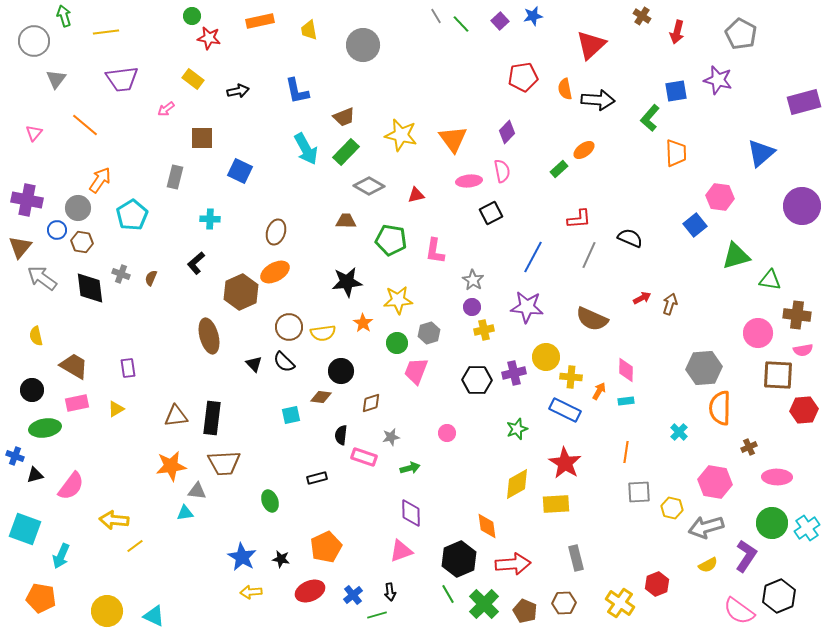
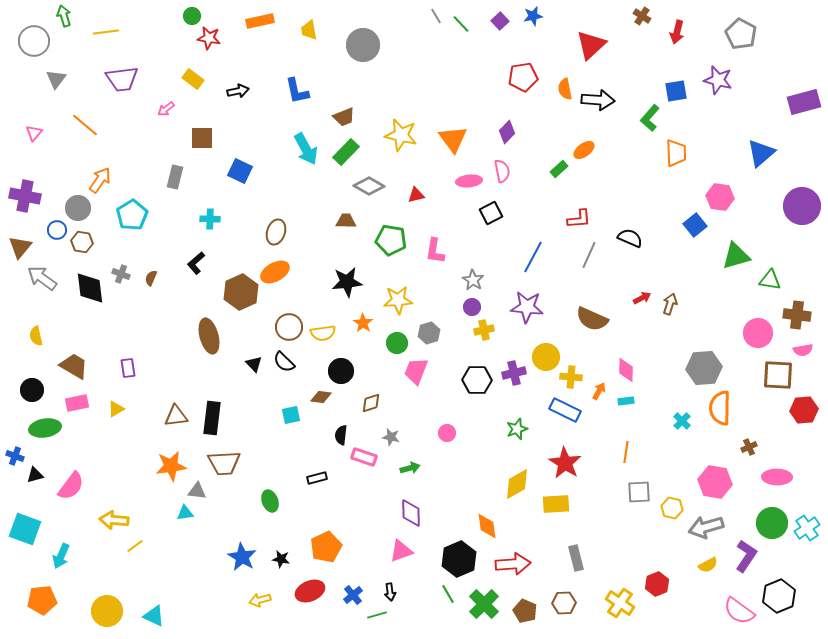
purple cross at (27, 200): moved 2 px left, 4 px up
cyan cross at (679, 432): moved 3 px right, 11 px up
gray star at (391, 437): rotated 24 degrees clockwise
yellow arrow at (251, 592): moved 9 px right, 8 px down; rotated 10 degrees counterclockwise
orange pentagon at (41, 598): moved 1 px right, 2 px down; rotated 16 degrees counterclockwise
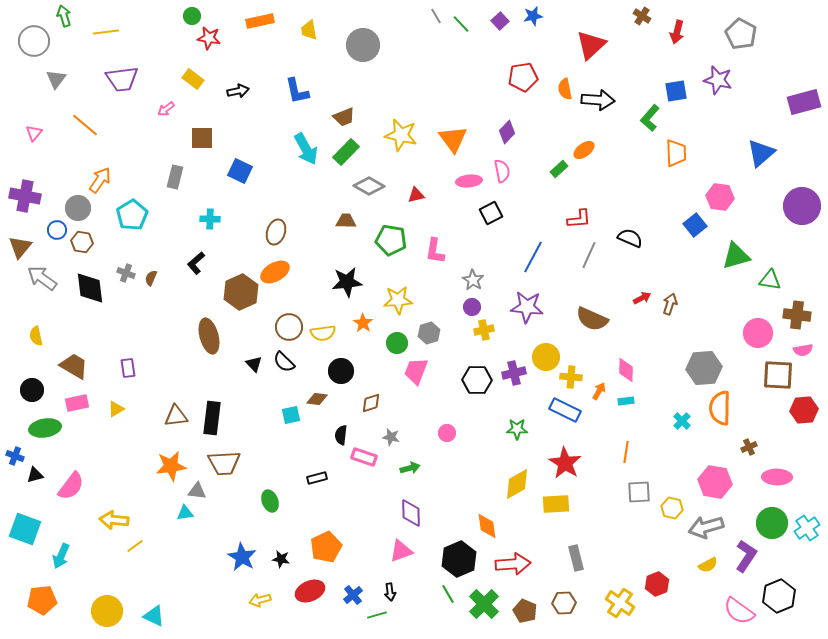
gray cross at (121, 274): moved 5 px right, 1 px up
brown diamond at (321, 397): moved 4 px left, 2 px down
green star at (517, 429): rotated 20 degrees clockwise
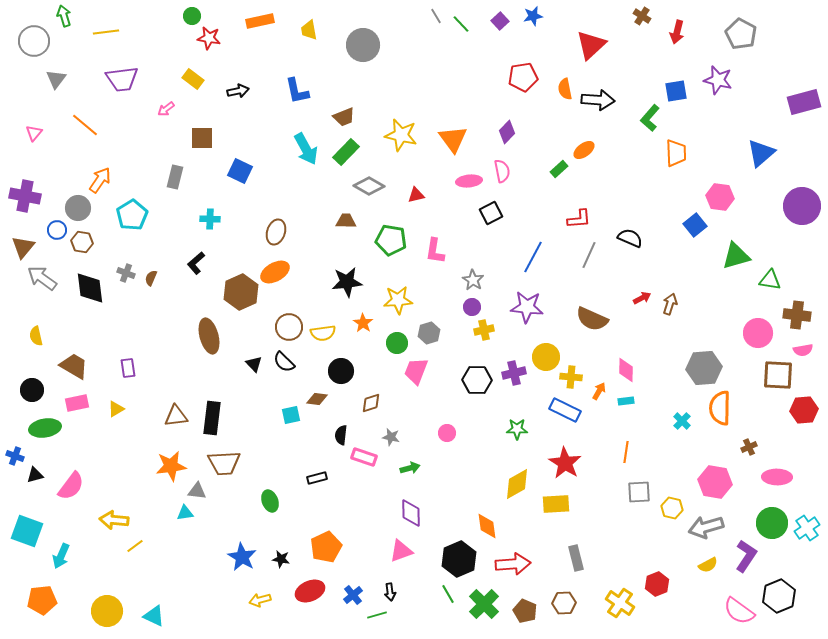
brown triangle at (20, 247): moved 3 px right
cyan square at (25, 529): moved 2 px right, 2 px down
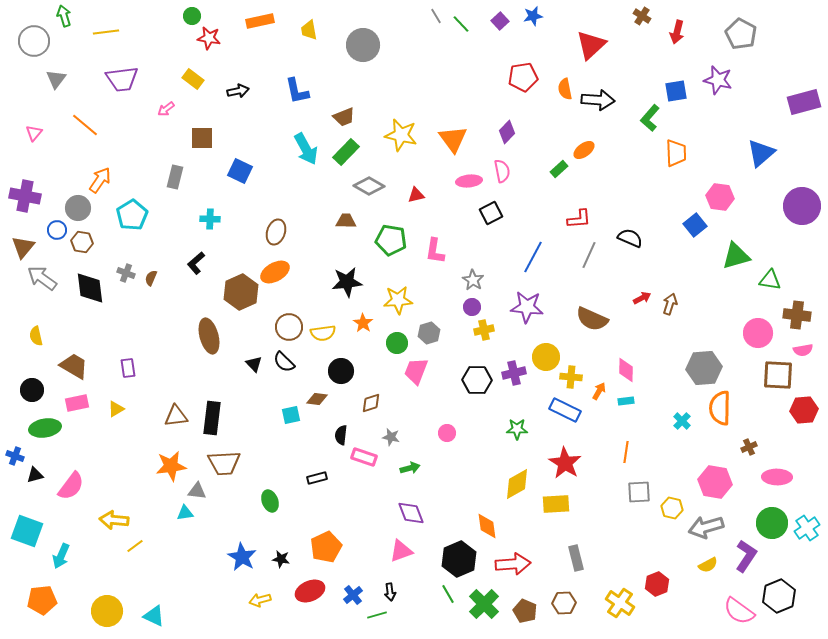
purple diamond at (411, 513): rotated 20 degrees counterclockwise
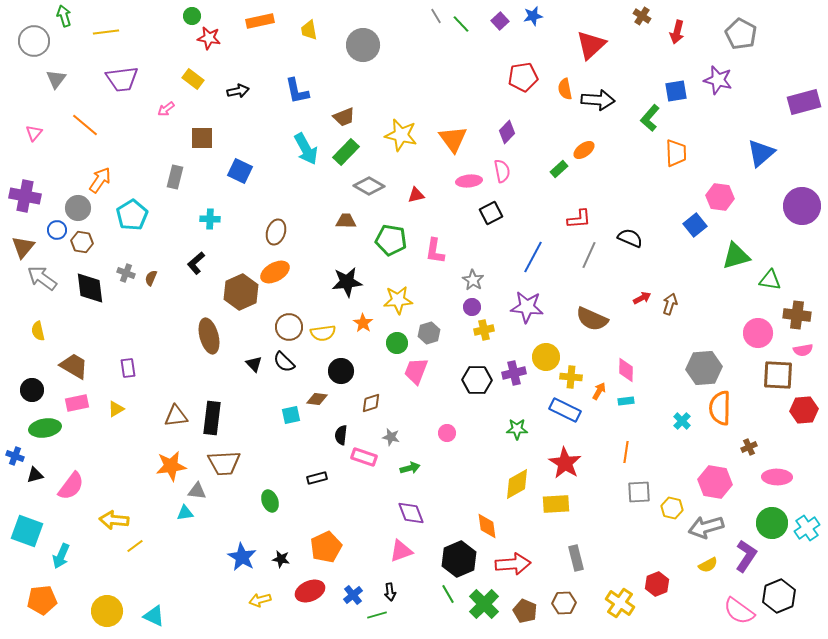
yellow semicircle at (36, 336): moved 2 px right, 5 px up
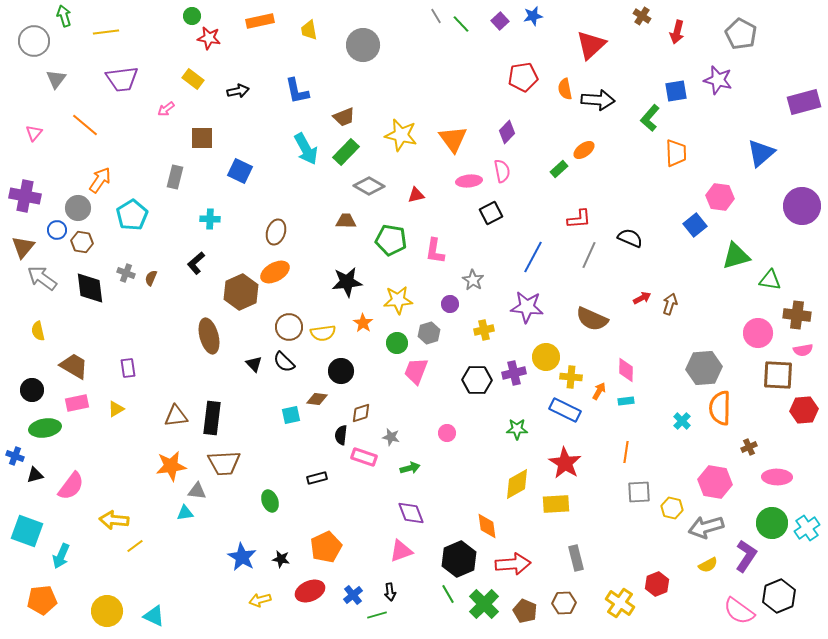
purple circle at (472, 307): moved 22 px left, 3 px up
brown diamond at (371, 403): moved 10 px left, 10 px down
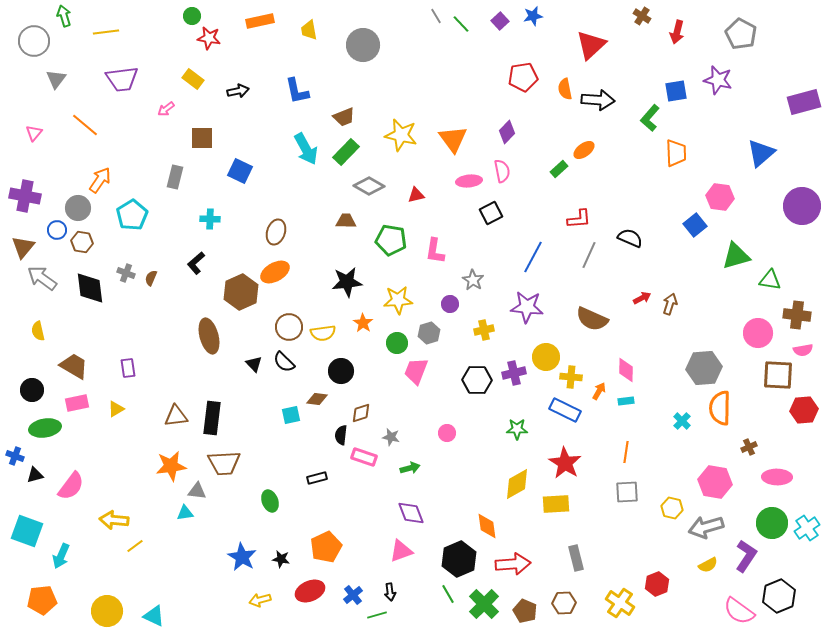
gray square at (639, 492): moved 12 px left
